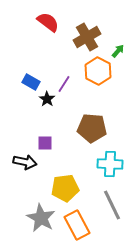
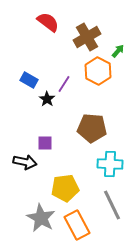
blue rectangle: moved 2 px left, 2 px up
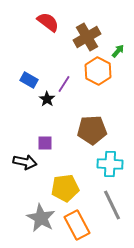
brown pentagon: moved 2 px down; rotated 8 degrees counterclockwise
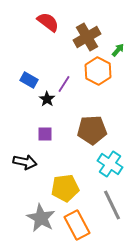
green arrow: moved 1 px up
purple square: moved 9 px up
cyan cross: rotated 30 degrees clockwise
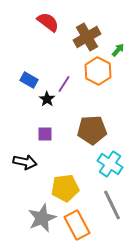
gray star: moved 1 px right; rotated 20 degrees clockwise
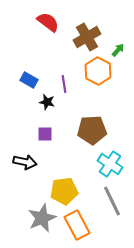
purple line: rotated 42 degrees counterclockwise
black star: moved 3 px down; rotated 21 degrees counterclockwise
yellow pentagon: moved 1 px left, 3 px down
gray line: moved 4 px up
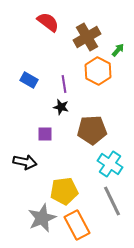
black star: moved 14 px right, 5 px down
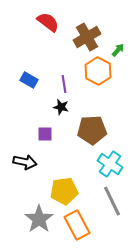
gray star: moved 3 px left, 1 px down; rotated 12 degrees counterclockwise
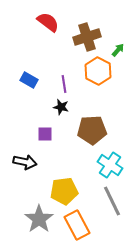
brown cross: rotated 12 degrees clockwise
cyan cross: moved 1 px down
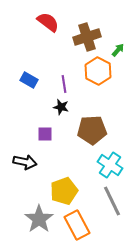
yellow pentagon: rotated 12 degrees counterclockwise
